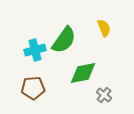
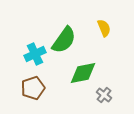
cyan cross: moved 4 px down; rotated 10 degrees counterclockwise
brown pentagon: rotated 15 degrees counterclockwise
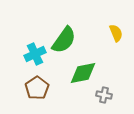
yellow semicircle: moved 12 px right, 5 px down
brown pentagon: moved 4 px right; rotated 15 degrees counterclockwise
gray cross: rotated 28 degrees counterclockwise
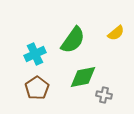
yellow semicircle: rotated 72 degrees clockwise
green semicircle: moved 9 px right
green diamond: moved 4 px down
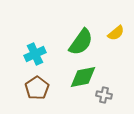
green semicircle: moved 8 px right, 2 px down
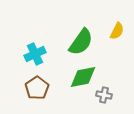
yellow semicircle: moved 1 px right, 2 px up; rotated 24 degrees counterclockwise
